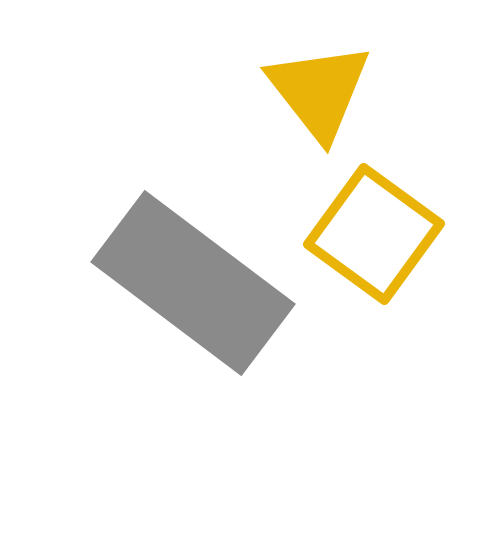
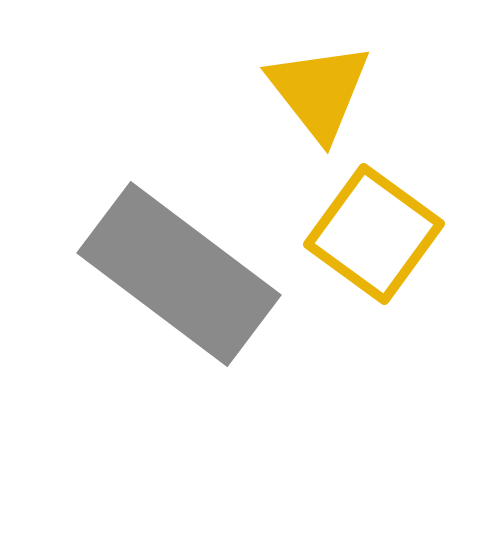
gray rectangle: moved 14 px left, 9 px up
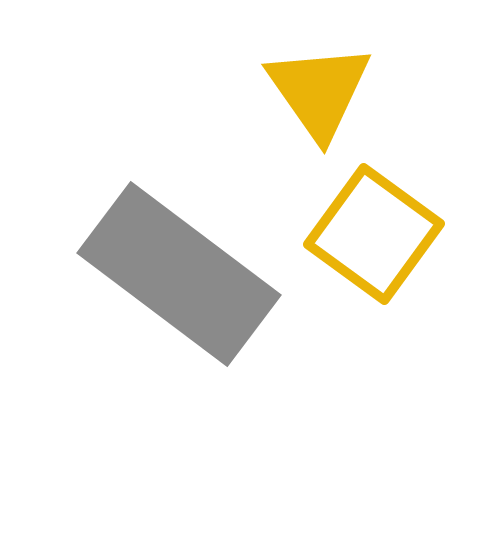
yellow triangle: rotated 3 degrees clockwise
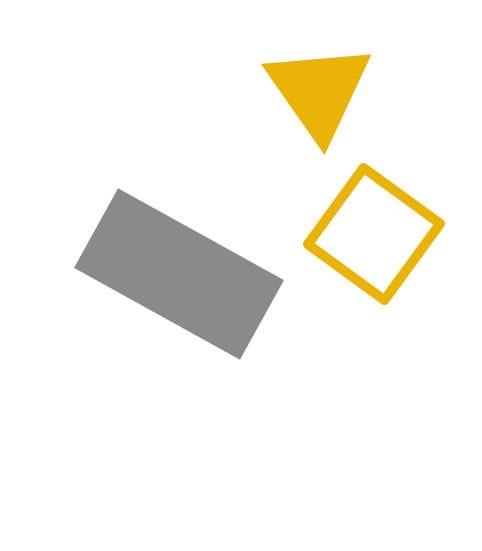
gray rectangle: rotated 8 degrees counterclockwise
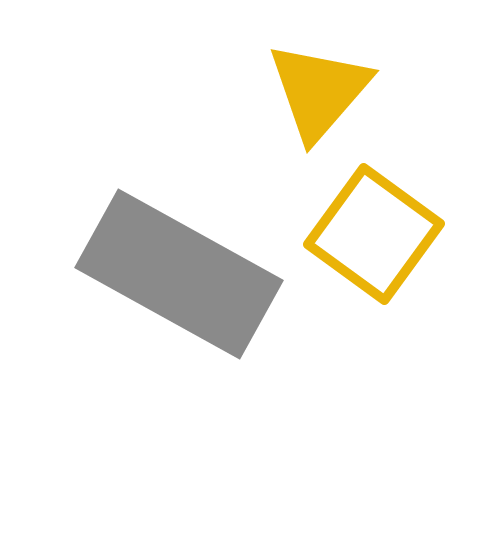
yellow triangle: rotated 16 degrees clockwise
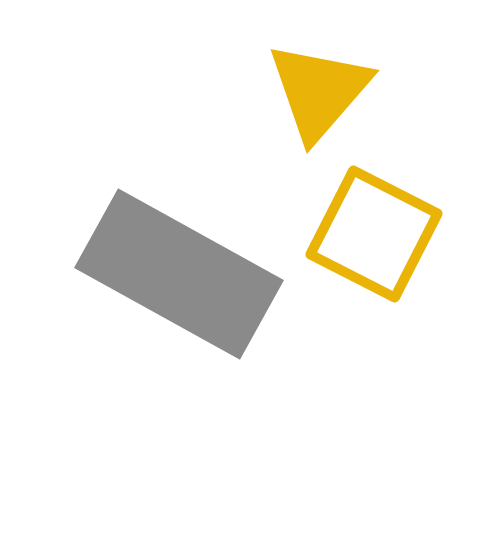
yellow square: rotated 9 degrees counterclockwise
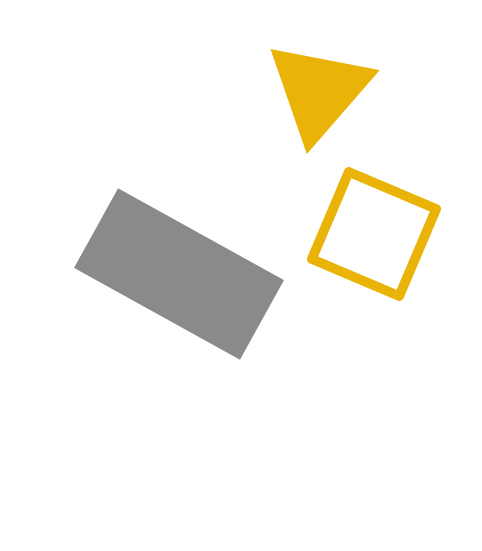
yellow square: rotated 4 degrees counterclockwise
